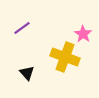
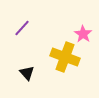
purple line: rotated 12 degrees counterclockwise
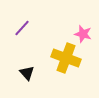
pink star: rotated 18 degrees counterclockwise
yellow cross: moved 1 px right, 1 px down
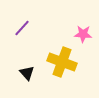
pink star: rotated 12 degrees counterclockwise
yellow cross: moved 4 px left, 4 px down
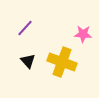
purple line: moved 3 px right
black triangle: moved 1 px right, 12 px up
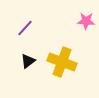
pink star: moved 3 px right, 13 px up
black triangle: rotated 35 degrees clockwise
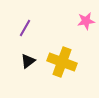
pink star: rotated 12 degrees counterclockwise
purple line: rotated 12 degrees counterclockwise
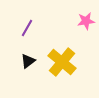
purple line: moved 2 px right
yellow cross: rotated 20 degrees clockwise
